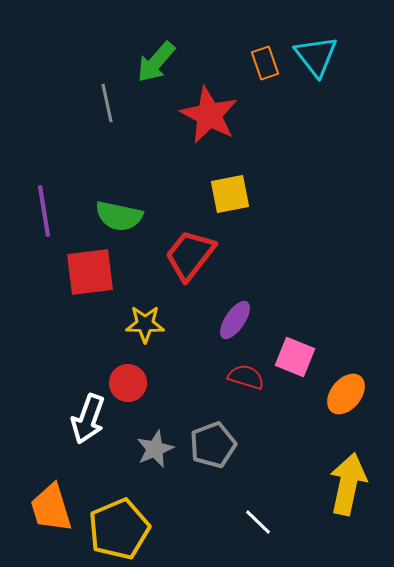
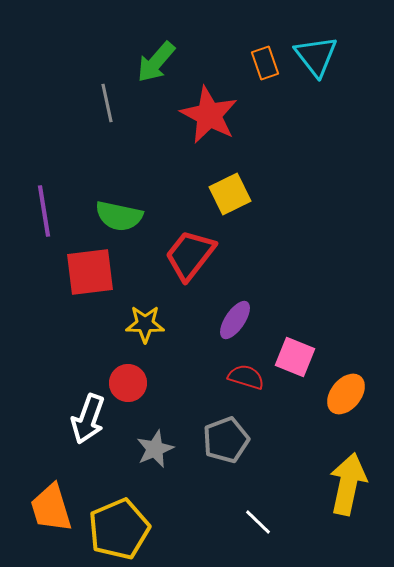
yellow square: rotated 15 degrees counterclockwise
gray pentagon: moved 13 px right, 5 px up
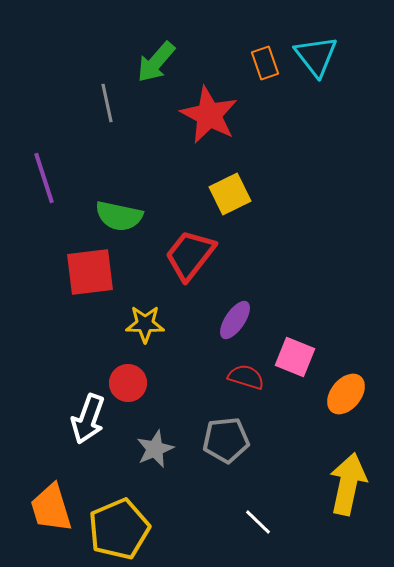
purple line: moved 33 px up; rotated 9 degrees counterclockwise
gray pentagon: rotated 15 degrees clockwise
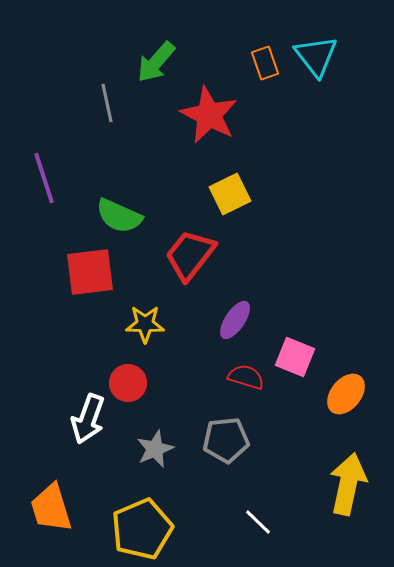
green semicircle: rotated 12 degrees clockwise
yellow pentagon: moved 23 px right
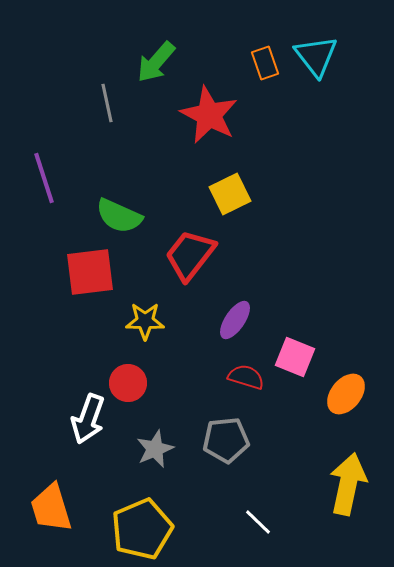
yellow star: moved 3 px up
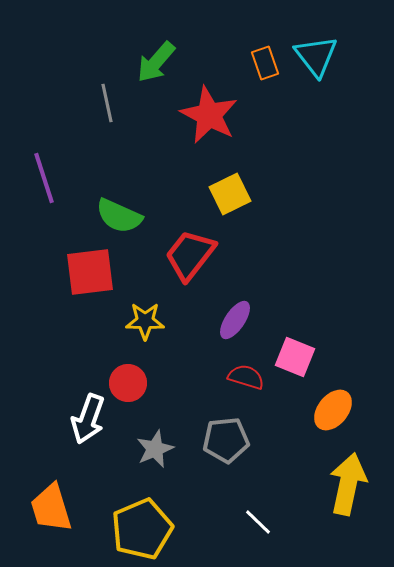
orange ellipse: moved 13 px left, 16 px down
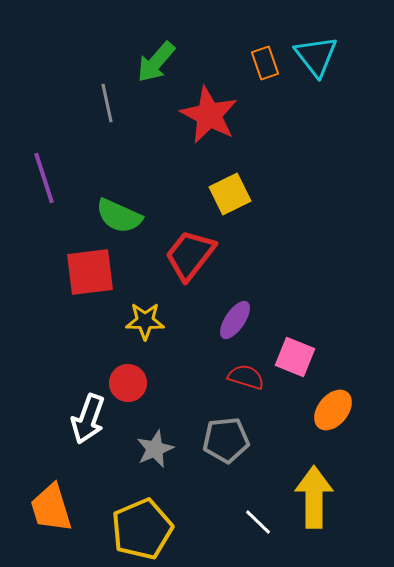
yellow arrow: moved 34 px left, 13 px down; rotated 12 degrees counterclockwise
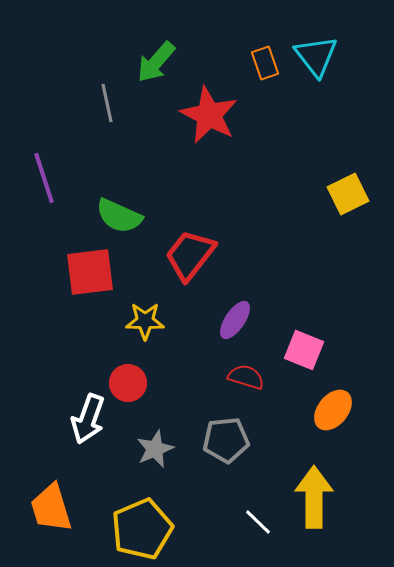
yellow square: moved 118 px right
pink square: moved 9 px right, 7 px up
